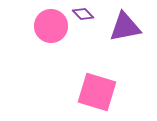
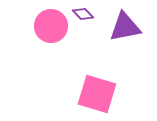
pink square: moved 2 px down
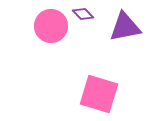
pink square: moved 2 px right
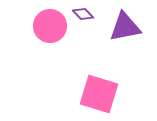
pink circle: moved 1 px left
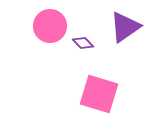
purple diamond: moved 29 px down
purple triangle: rotated 24 degrees counterclockwise
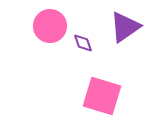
purple diamond: rotated 25 degrees clockwise
pink square: moved 3 px right, 2 px down
